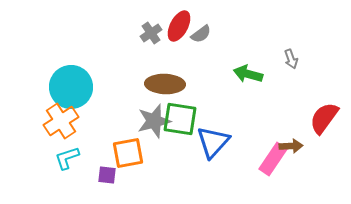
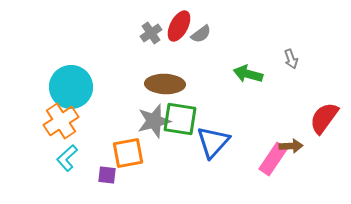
cyan L-shape: rotated 24 degrees counterclockwise
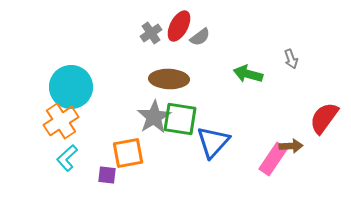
gray semicircle: moved 1 px left, 3 px down
brown ellipse: moved 4 px right, 5 px up
gray star: moved 4 px up; rotated 16 degrees counterclockwise
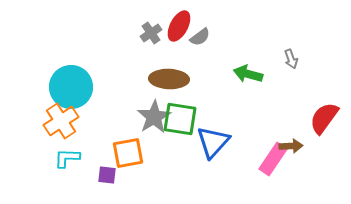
cyan L-shape: rotated 44 degrees clockwise
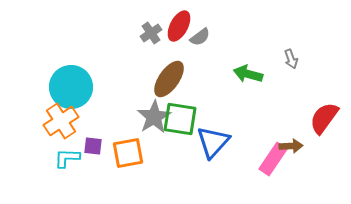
brown ellipse: rotated 57 degrees counterclockwise
purple square: moved 14 px left, 29 px up
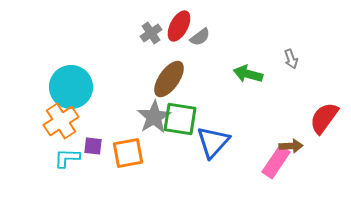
pink rectangle: moved 3 px right, 3 px down
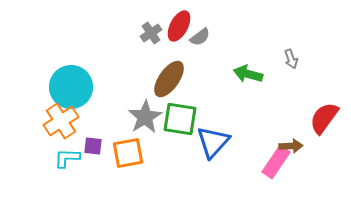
gray star: moved 9 px left
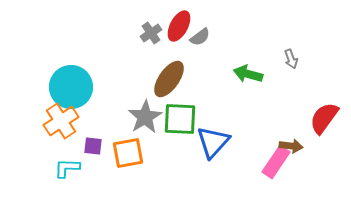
green square: rotated 6 degrees counterclockwise
brown arrow: rotated 10 degrees clockwise
cyan L-shape: moved 10 px down
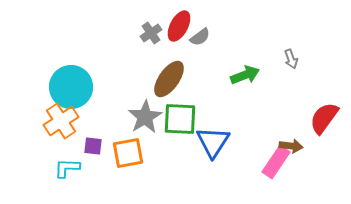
green arrow: moved 3 px left, 1 px down; rotated 144 degrees clockwise
blue triangle: rotated 9 degrees counterclockwise
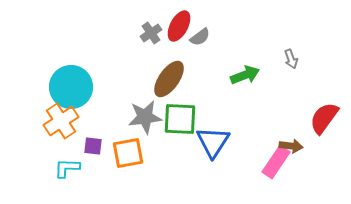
gray star: rotated 24 degrees clockwise
